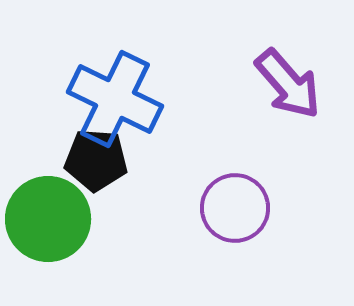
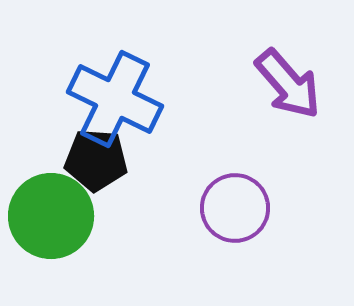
green circle: moved 3 px right, 3 px up
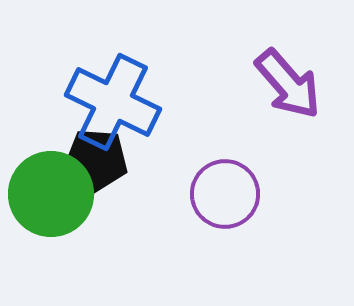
blue cross: moved 2 px left, 3 px down
purple circle: moved 10 px left, 14 px up
green circle: moved 22 px up
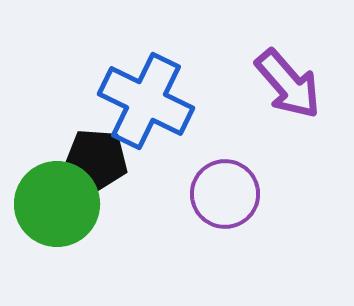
blue cross: moved 33 px right, 1 px up
green circle: moved 6 px right, 10 px down
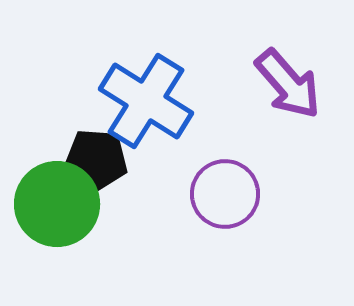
blue cross: rotated 6 degrees clockwise
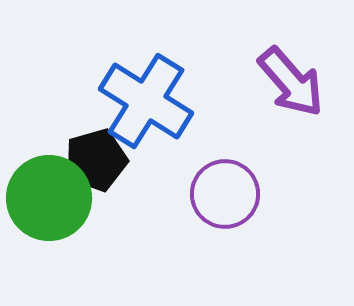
purple arrow: moved 3 px right, 2 px up
black pentagon: rotated 20 degrees counterclockwise
green circle: moved 8 px left, 6 px up
